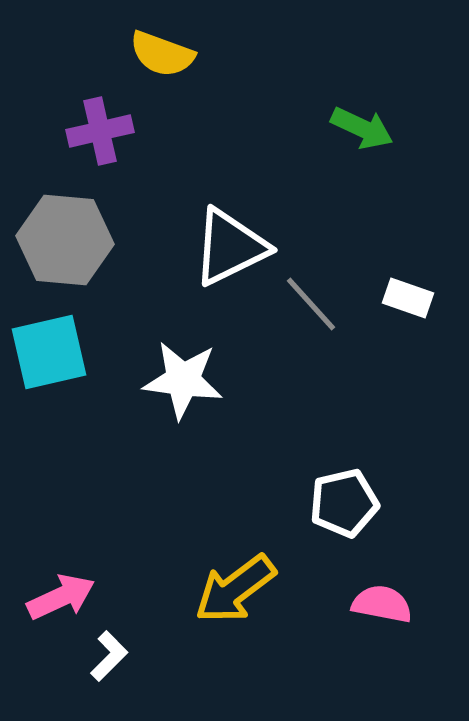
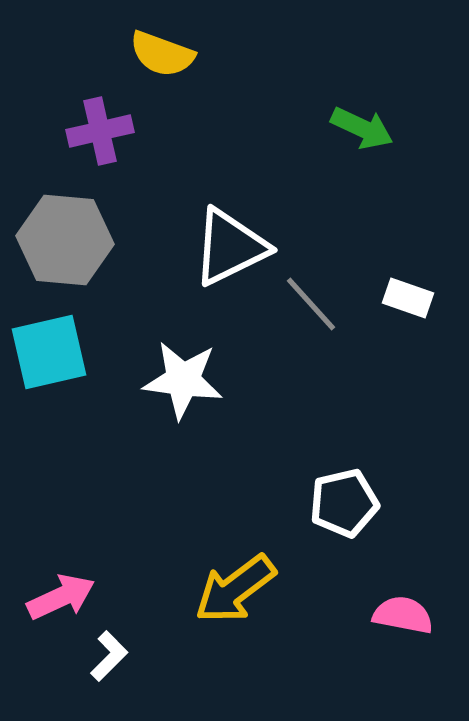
pink semicircle: moved 21 px right, 11 px down
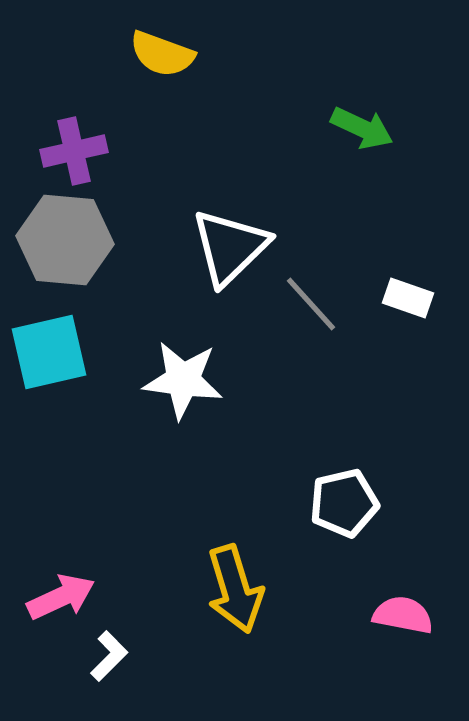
purple cross: moved 26 px left, 20 px down
white triangle: rotated 18 degrees counterclockwise
yellow arrow: rotated 70 degrees counterclockwise
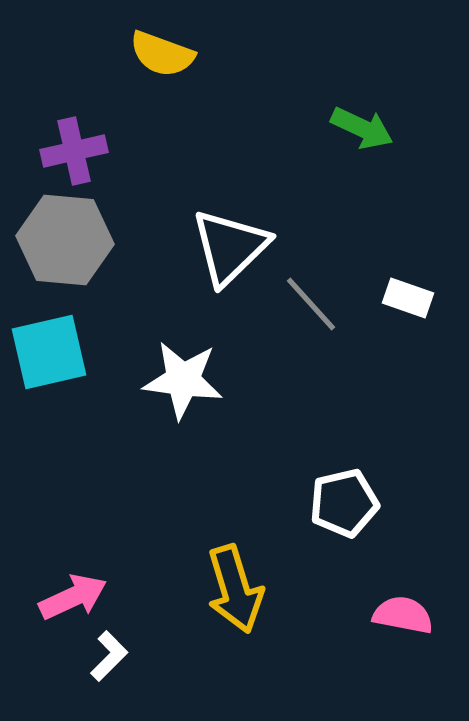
pink arrow: moved 12 px right
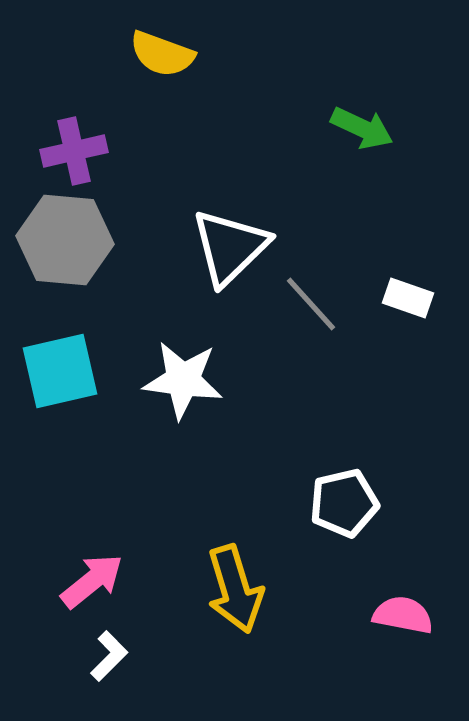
cyan square: moved 11 px right, 19 px down
pink arrow: moved 19 px right, 16 px up; rotated 14 degrees counterclockwise
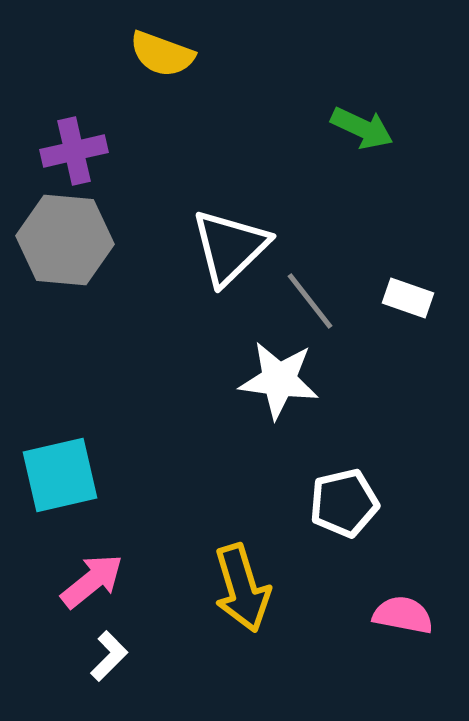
gray line: moved 1 px left, 3 px up; rotated 4 degrees clockwise
cyan square: moved 104 px down
white star: moved 96 px right
yellow arrow: moved 7 px right, 1 px up
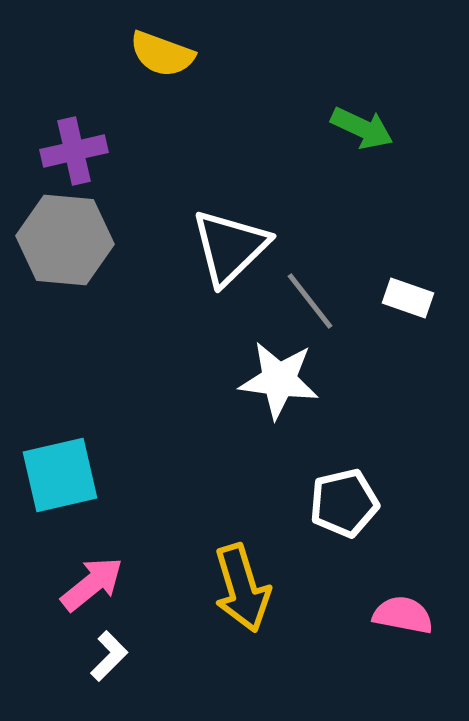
pink arrow: moved 3 px down
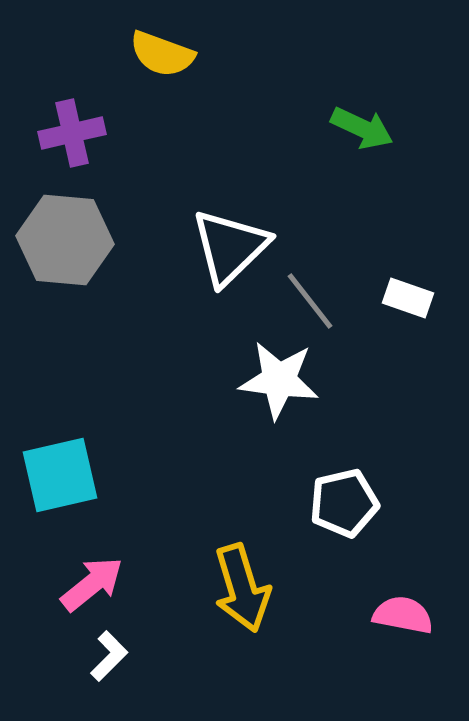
purple cross: moved 2 px left, 18 px up
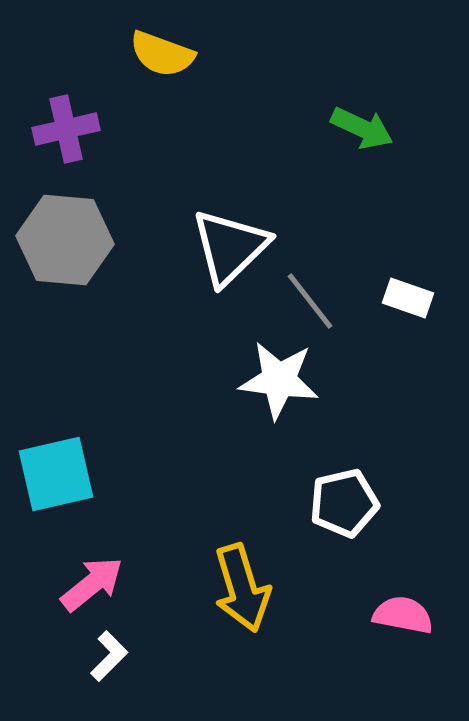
purple cross: moved 6 px left, 4 px up
cyan square: moved 4 px left, 1 px up
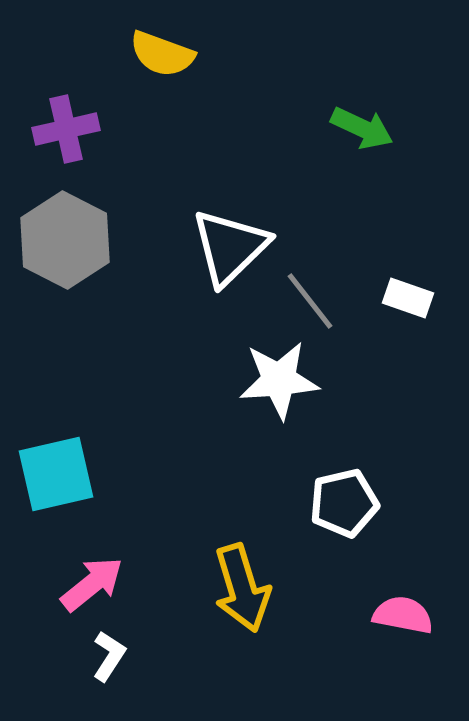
gray hexagon: rotated 22 degrees clockwise
white star: rotated 12 degrees counterclockwise
white L-shape: rotated 12 degrees counterclockwise
